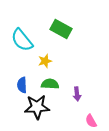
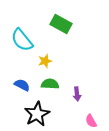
green rectangle: moved 5 px up
blue semicircle: rotated 119 degrees clockwise
black star: moved 7 px down; rotated 25 degrees counterclockwise
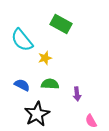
yellow star: moved 3 px up
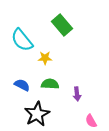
green rectangle: moved 1 px right, 1 px down; rotated 20 degrees clockwise
yellow star: rotated 16 degrees clockwise
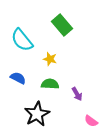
yellow star: moved 5 px right, 1 px down; rotated 16 degrees clockwise
blue semicircle: moved 4 px left, 7 px up
purple arrow: rotated 24 degrees counterclockwise
pink semicircle: rotated 24 degrees counterclockwise
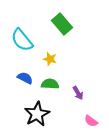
green rectangle: moved 1 px up
blue semicircle: moved 7 px right
purple arrow: moved 1 px right, 1 px up
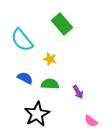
purple arrow: moved 1 px up
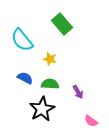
black star: moved 5 px right, 5 px up
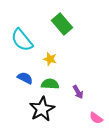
pink semicircle: moved 5 px right, 3 px up
